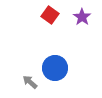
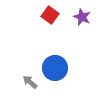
purple star: rotated 12 degrees counterclockwise
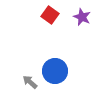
blue circle: moved 3 px down
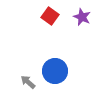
red square: moved 1 px down
gray arrow: moved 2 px left
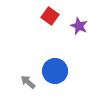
purple star: moved 3 px left, 9 px down
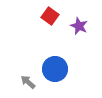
blue circle: moved 2 px up
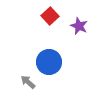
red square: rotated 12 degrees clockwise
blue circle: moved 6 px left, 7 px up
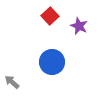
blue circle: moved 3 px right
gray arrow: moved 16 px left
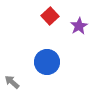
purple star: rotated 18 degrees clockwise
blue circle: moved 5 px left
